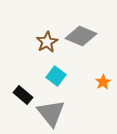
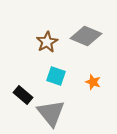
gray diamond: moved 5 px right
cyan square: rotated 18 degrees counterclockwise
orange star: moved 10 px left; rotated 21 degrees counterclockwise
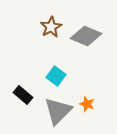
brown star: moved 4 px right, 15 px up
cyan square: rotated 18 degrees clockwise
orange star: moved 6 px left, 22 px down
gray triangle: moved 7 px right, 2 px up; rotated 24 degrees clockwise
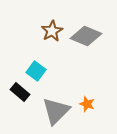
brown star: moved 1 px right, 4 px down
cyan square: moved 20 px left, 5 px up
black rectangle: moved 3 px left, 3 px up
gray triangle: moved 2 px left
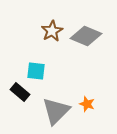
cyan square: rotated 30 degrees counterclockwise
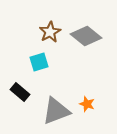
brown star: moved 2 px left, 1 px down
gray diamond: rotated 16 degrees clockwise
cyan square: moved 3 px right, 9 px up; rotated 24 degrees counterclockwise
gray triangle: rotated 24 degrees clockwise
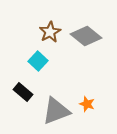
cyan square: moved 1 px left, 1 px up; rotated 30 degrees counterclockwise
black rectangle: moved 3 px right
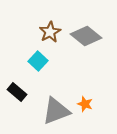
black rectangle: moved 6 px left
orange star: moved 2 px left
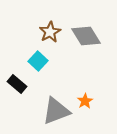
gray diamond: rotated 20 degrees clockwise
black rectangle: moved 8 px up
orange star: moved 3 px up; rotated 21 degrees clockwise
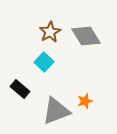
cyan square: moved 6 px right, 1 px down
black rectangle: moved 3 px right, 5 px down
orange star: rotated 14 degrees clockwise
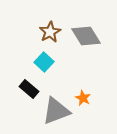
black rectangle: moved 9 px right
orange star: moved 2 px left, 3 px up; rotated 28 degrees counterclockwise
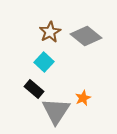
gray diamond: rotated 20 degrees counterclockwise
black rectangle: moved 5 px right
orange star: rotated 21 degrees clockwise
gray triangle: rotated 36 degrees counterclockwise
